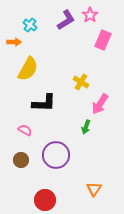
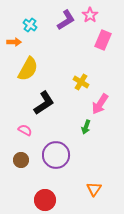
black L-shape: rotated 35 degrees counterclockwise
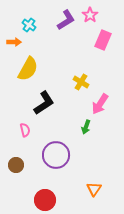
cyan cross: moved 1 px left
pink semicircle: rotated 48 degrees clockwise
brown circle: moved 5 px left, 5 px down
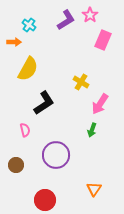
green arrow: moved 6 px right, 3 px down
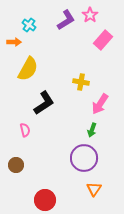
pink rectangle: rotated 18 degrees clockwise
yellow cross: rotated 21 degrees counterclockwise
purple circle: moved 28 px right, 3 px down
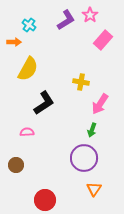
pink semicircle: moved 2 px right, 2 px down; rotated 80 degrees counterclockwise
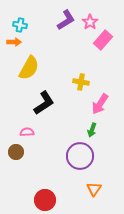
pink star: moved 7 px down
cyan cross: moved 9 px left; rotated 24 degrees counterclockwise
yellow semicircle: moved 1 px right, 1 px up
purple circle: moved 4 px left, 2 px up
brown circle: moved 13 px up
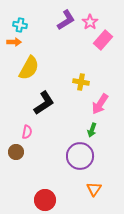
pink semicircle: rotated 104 degrees clockwise
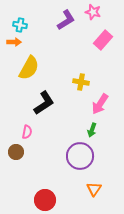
pink star: moved 3 px right, 10 px up; rotated 21 degrees counterclockwise
